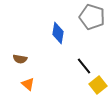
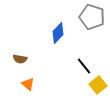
blue diamond: rotated 35 degrees clockwise
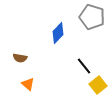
brown semicircle: moved 1 px up
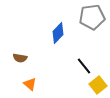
gray pentagon: rotated 25 degrees counterclockwise
orange triangle: moved 2 px right
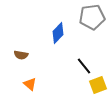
brown semicircle: moved 1 px right, 3 px up
yellow square: rotated 18 degrees clockwise
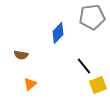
orange triangle: rotated 40 degrees clockwise
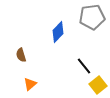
blue diamond: moved 1 px up
brown semicircle: rotated 64 degrees clockwise
yellow square: rotated 18 degrees counterclockwise
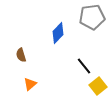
blue diamond: moved 1 px down
yellow square: moved 1 px down
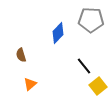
gray pentagon: moved 1 px left, 3 px down; rotated 10 degrees clockwise
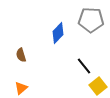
orange triangle: moved 9 px left, 4 px down
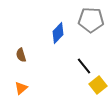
yellow square: moved 1 px up
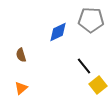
blue diamond: moved 1 px up; rotated 20 degrees clockwise
